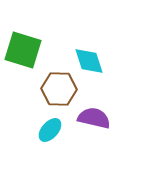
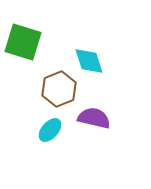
green square: moved 8 px up
brown hexagon: rotated 24 degrees counterclockwise
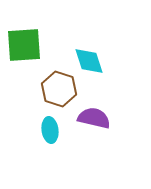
green square: moved 1 px right, 3 px down; rotated 21 degrees counterclockwise
brown hexagon: rotated 20 degrees counterclockwise
cyan ellipse: rotated 50 degrees counterclockwise
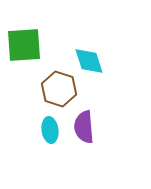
purple semicircle: moved 10 px left, 9 px down; rotated 108 degrees counterclockwise
